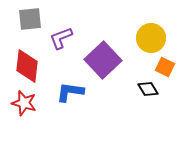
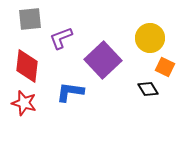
yellow circle: moved 1 px left
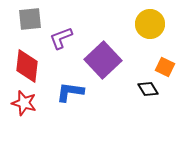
yellow circle: moved 14 px up
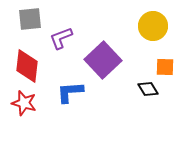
yellow circle: moved 3 px right, 2 px down
orange square: rotated 24 degrees counterclockwise
blue L-shape: rotated 12 degrees counterclockwise
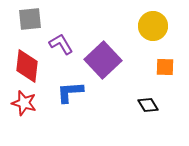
purple L-shape: moved 6 px down; rotated 80 degrees clockwise
black diamond: moved 16 px down
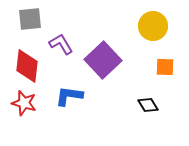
blue L-shape: moved 1 px left, 4 px down; rotated 12 degrees clockwise
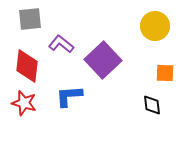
yellow circle: moved 2 px right
purple L-shape: rotated 20 degrees counterclockwise
orange square: moved 6 px down
blue L-shape: rotated 12 degrees counterclockwise
black diamond: moved 4 px right; rotated 25 degrees clockwise
